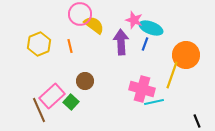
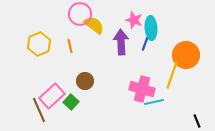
cyan ellipse: rotated 65 degrees clockwise
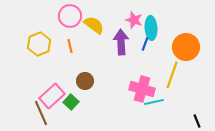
pink circle: moved 10 px left, 2 px down
orange circle: moved 8 px up
brown line: moved 2 px right, 3 px down
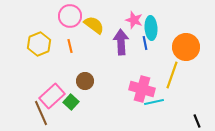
blue line: moved 1 px up; rotated 32 degrees counterclockwise
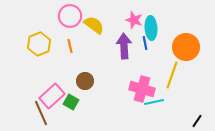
purple arrow: moved 3 px right, 4 px down
green square: rotated 14 degrees counterclockwise
black line: rotated 56 degrees clockwise
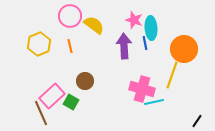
orange circle: moved 2 px left, 2 px down
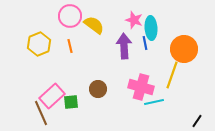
brown circle: moved 13 px right, 8 px down
pink cross: moved 1 px left, 2 px up
green square: rotated 35 degrees counterclockwise
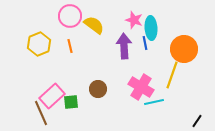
pink cross: rotated 15 degrees clockwise
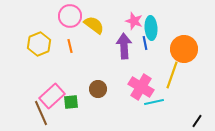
pink star: moved 1 px down
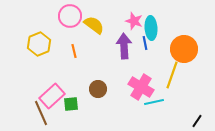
orange line: moved 4 px right, 5 px down
green square: moved 2 px down
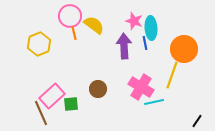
orange line: moved 18 px up
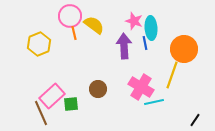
black line: moved 2 px left, 1 px up
